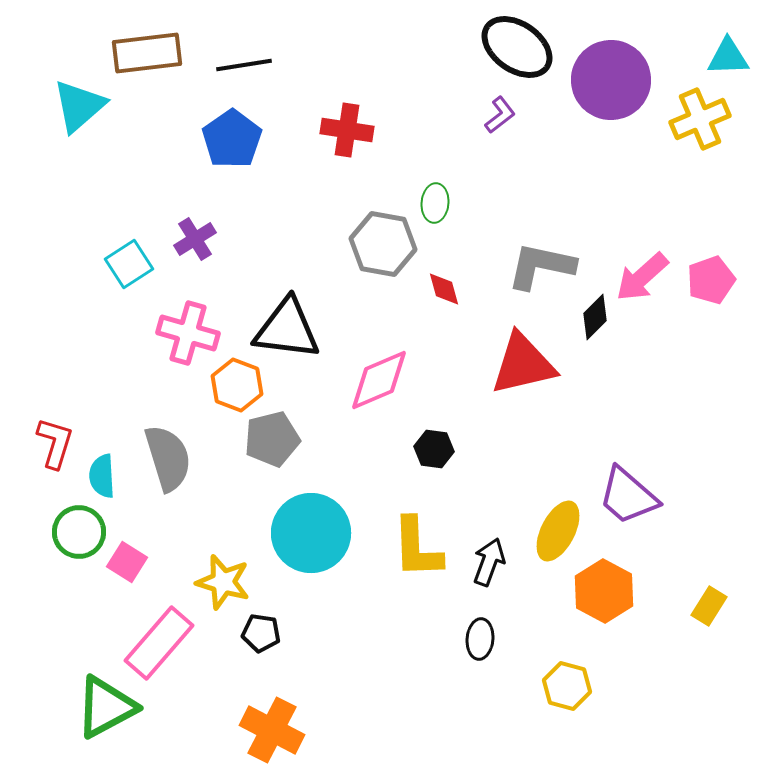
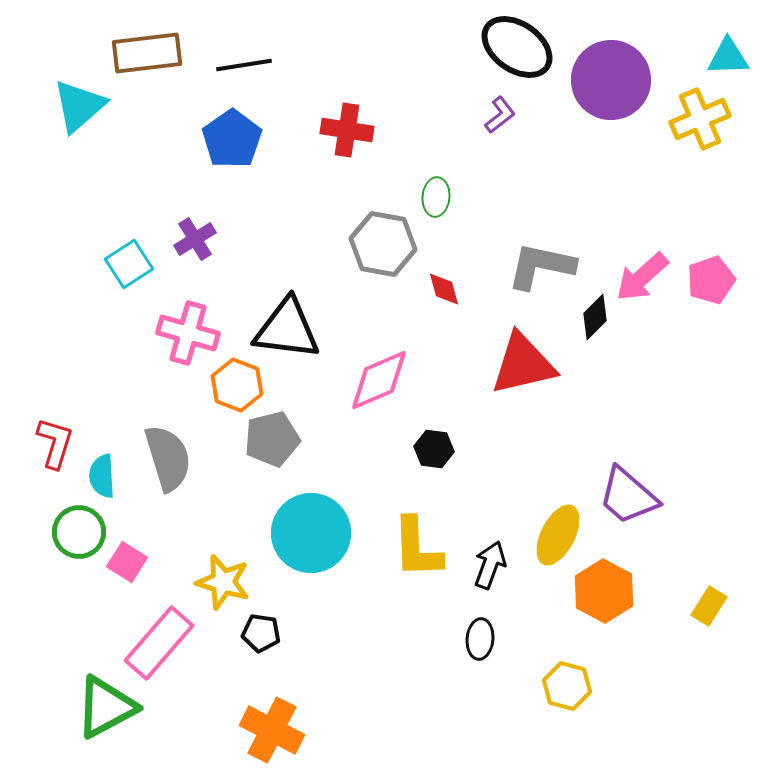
green ellipse at (435, 203): moved 1 px right, 6 px up
yellow ellipse at (558, 531): moved 4 px down
black arrow at (489, 562): moved 1 px right, 3 px down
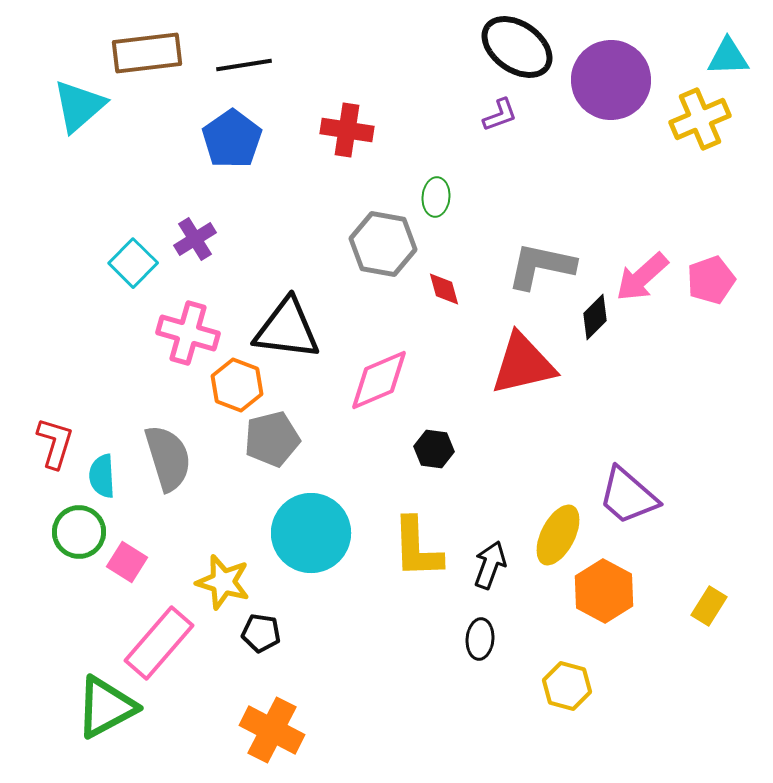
purple L-shape at (500, 115): rotated 18 degrees clockwise
cyan square at (129, 264): moved 4 px right, 1 px up; rotated 12 degrees counterclockwise
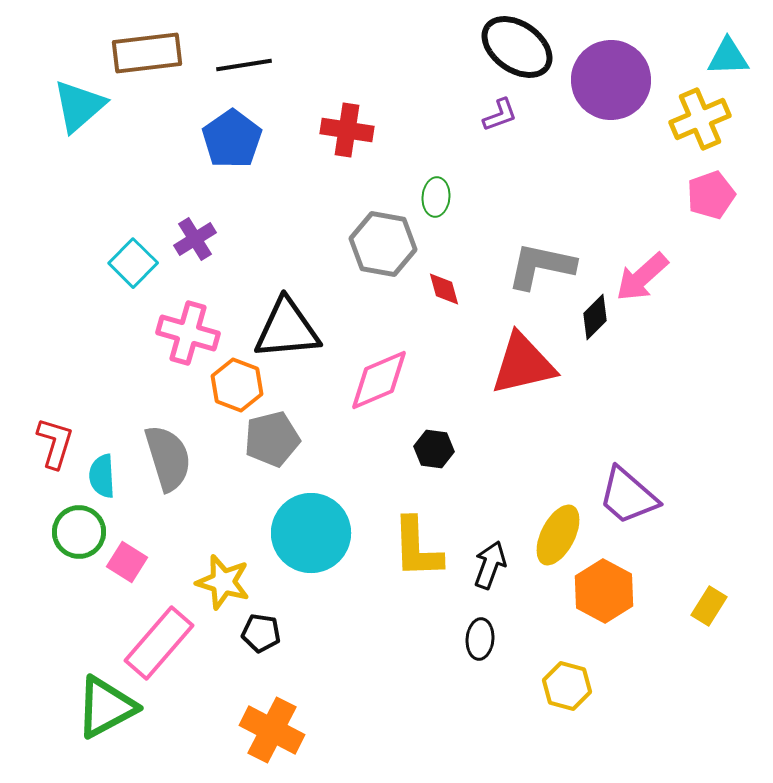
pink pentagon at (711, 280): moved 85 px up
black triangle at (287, 329): rotated 12 degrees counterclockwise
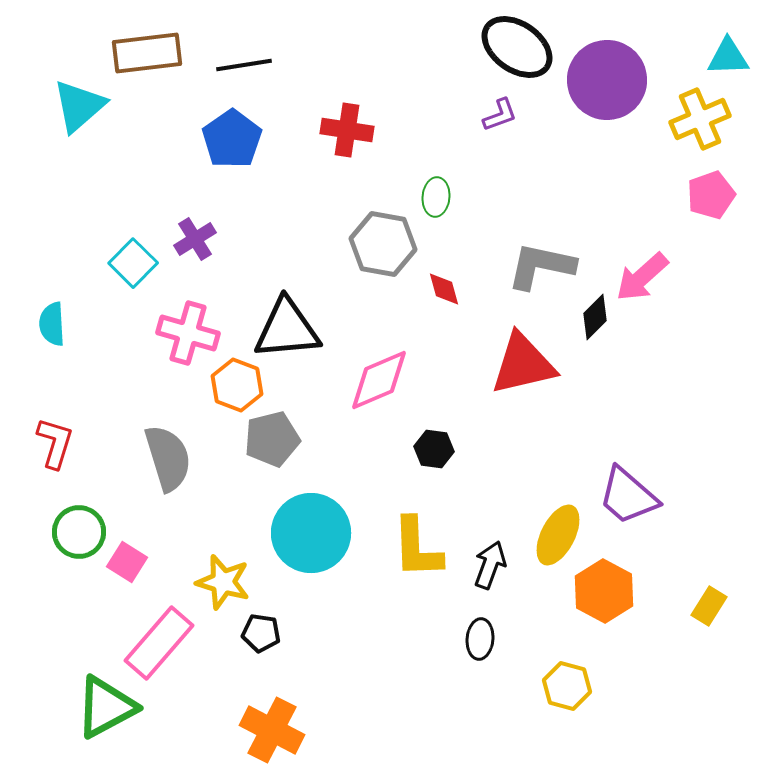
purple circle at (611, 80): moved 4 px left
cyan semicircle at (102, 476): moved 50 px left, 152 px up
